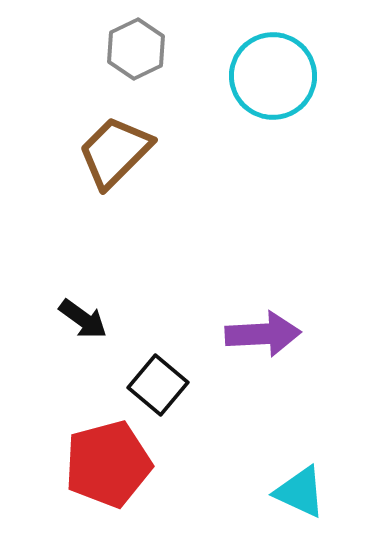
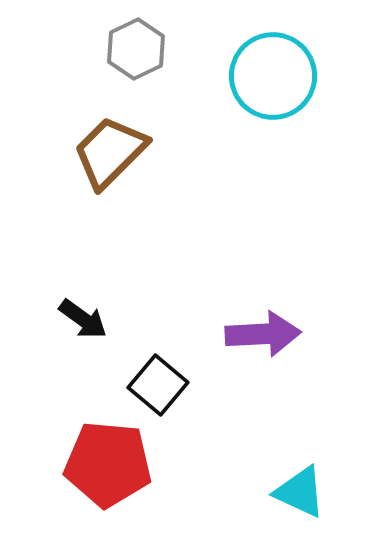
brown trapezoid: moved 5 px left
red pentagon: rotated 20 degrees clockwise
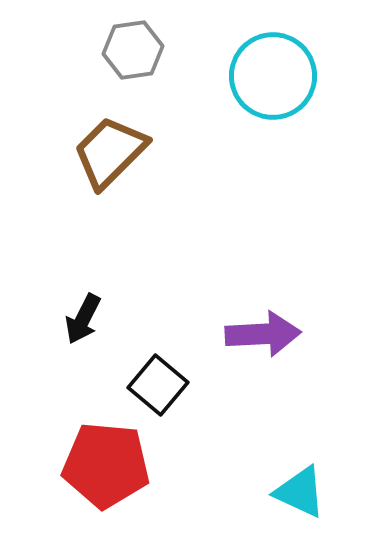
gray hexagon: moved 3 px left, 1 px down; rotated 18 degrees clockwise
black arrow: rotated 81 degrees clockwise
red pentagon: moved 2 px left, 1 px down
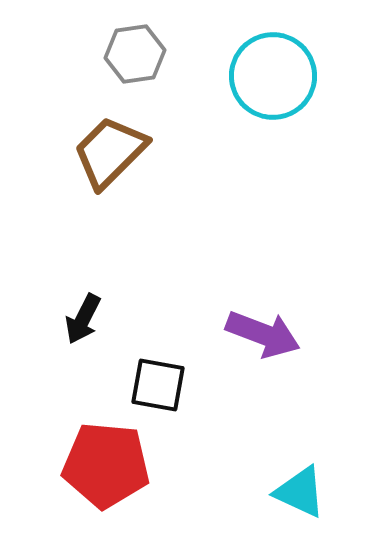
gray hexagon: moved 2 px right, 4 px down
purple arrow: rotated 24 degrees clockwise
black square: rotated 30 degrees counterclockwise
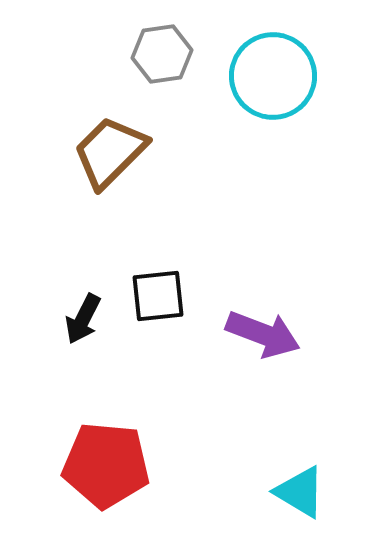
gray hexagon: moved 27 px right
black square: moved 89 px up; rotated 16 degrees counterclockwise
cyan triangle: rotated 6 degrees clockwise
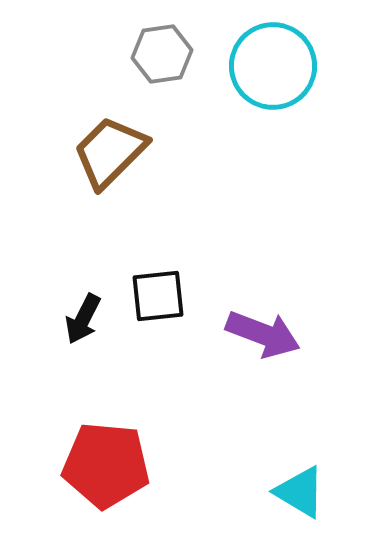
cyan circle: moved 10 px up
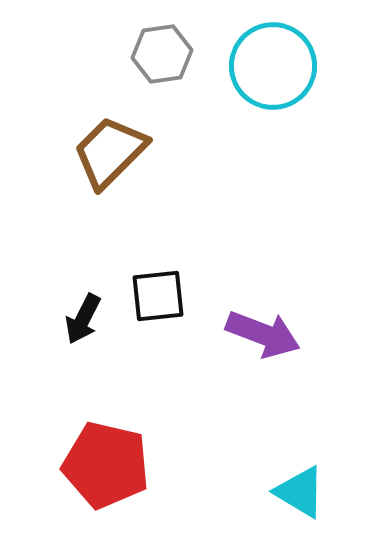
red pentagon: rotated 8 degrees clockwise
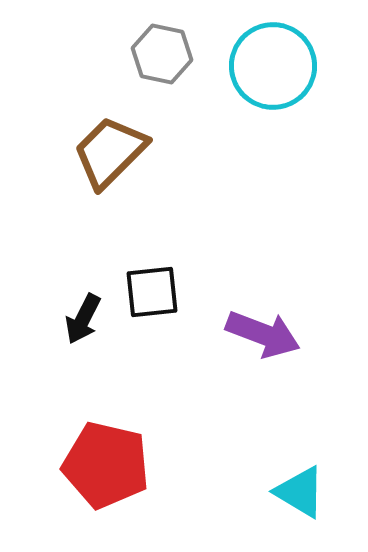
gray hexagon: rotated 20 degrees clockwise
black square: moved 6 px left, 4 px up
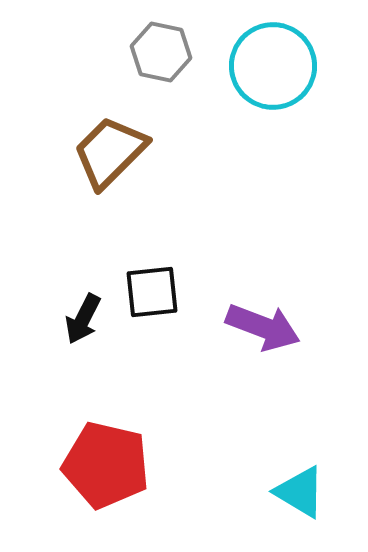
gray hexagon: moved 1 px left, 2 px up
purple arrow: moved 7 px up
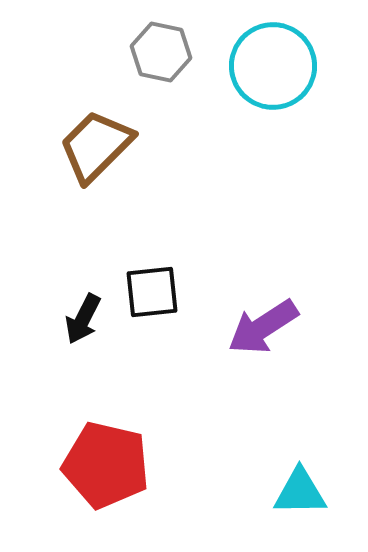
brown trapezoid: moved 14 px left, 6 px up
purple arrow: rotated 126 degrees clockwise
cyan triangle: rotated 32 degrees counterclockwise
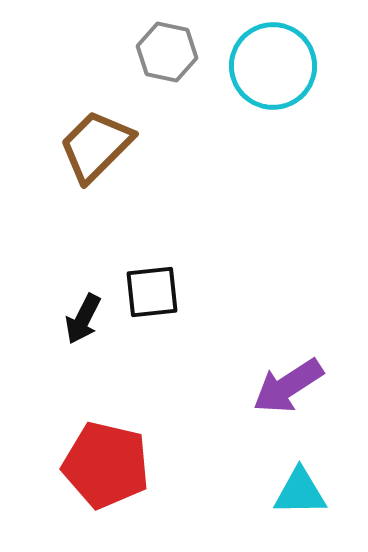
gray hexagon: moved 6 px right
purple arrow: moved 25 px right, 59 px down
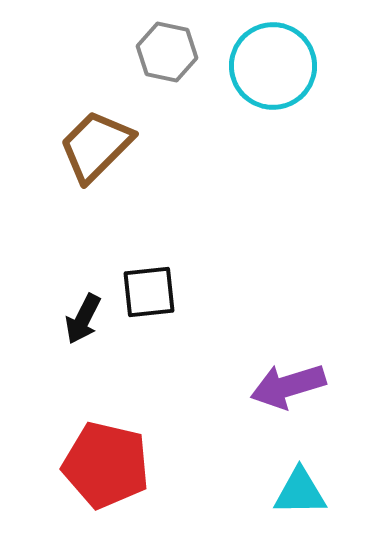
black square: moved 3 px left
purple arrow: rotated 16 degrees clockwise
